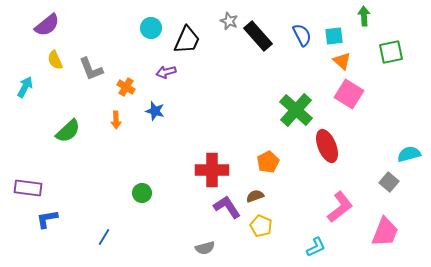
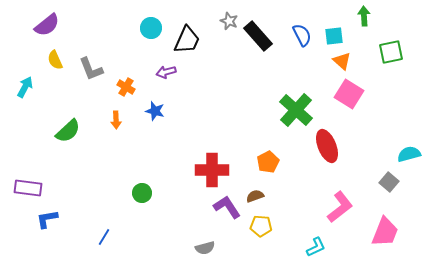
yellow pentagon: rotated 20 degrees counterclockwise
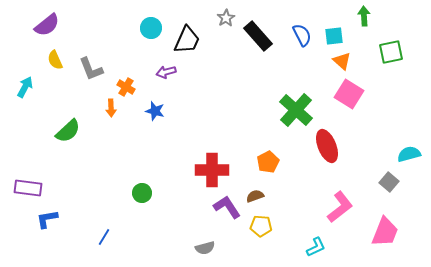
gray star: moved 3 px left, 3 px up; rotated 18 degrees clockwise
orange arrow: moved 5 px left, 12 px up
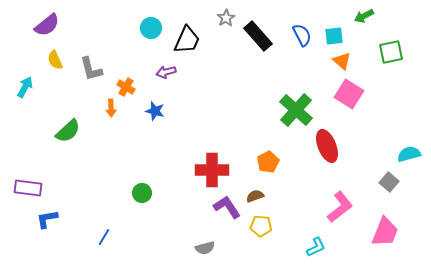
green arrow: rotated 114 degrees counterclockwise
gray L-shape: rotated 8 degrees clockwise
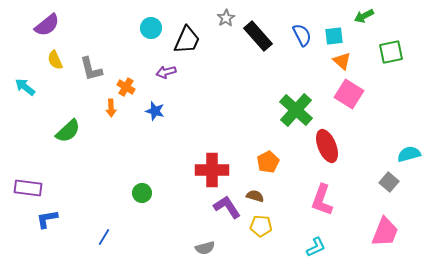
cyan arrow: rotated 80 degrees counterclockwise
brown semicircle: rotated 36 degrees clockwise
pink L-shape: moved 18 px left, 7 px up; rotated 148 degrees clockwise
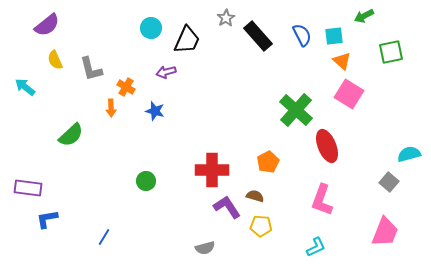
green semicircle: moved 3 px right, 4 px down
green circle: moved 4 px right, 12 px up
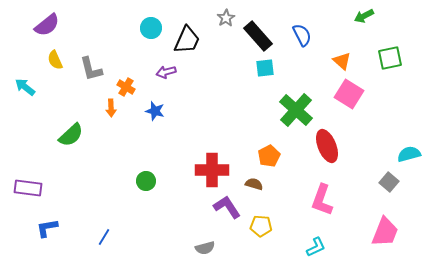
cyan square: moved 69 px left, 32 px down
green square: moved 1 px left, 6 px down
orange pentagon: moved 1 px right, 6 px up
brown semicircle: moved 1 px left, 12 px up
blue L-shape: moved 9 px down
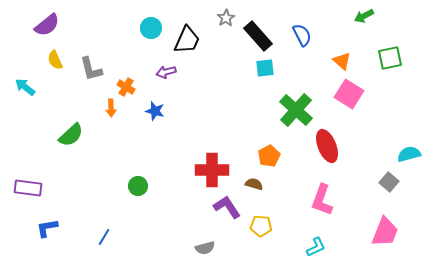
green circle: moved 8 px left, 5 px down
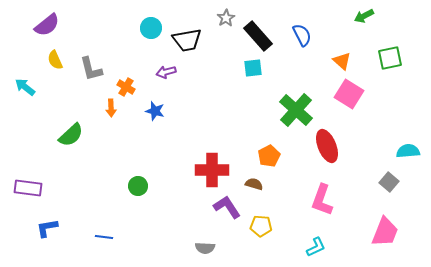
black trapezoid: rotated 56 degrees clockwise
cyan square: moved 12 px left
cyan semicircle: moved 1 px left, 3 px up; rotated 10 degrees clockwise
blue line: rotated 66 degrees clockwise
gray semicircle: rotated 18 degrees clockwise
